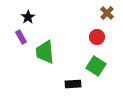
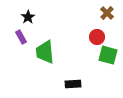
green square: moved 12 px right, 11 px up; rotated 18 degrees counterclockwise
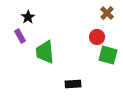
purple rectangle: moved 1 px left, 1 px up
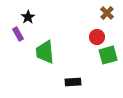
purple rectangle: moved 2 px left, 2 px up
green square: rotated 30 degrees counterclockwise
black rectangle: moved 2 px up
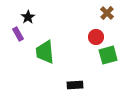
red circle: moved 1 px left
black rectangle: moved 2 px right, 3 px down
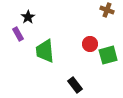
brown cross: moved 3 px up; rotated 24 degrees counterclockwise
red circle: moved 6 px left, 7 px down
green trapezoid: moved 1 px up
black rectangle: rotated 56 degrees clockwise
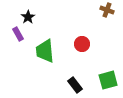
red circle: moved 8 px left
green square: moved 25 px down
